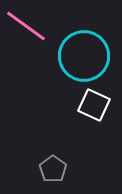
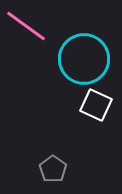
cyan circle: moved 3 px down
white square: moved 2 px right
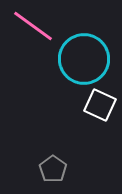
pink line: moved 7 px right
white square: moved 4 px right
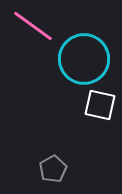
white square: rotated 12 degrees counterclockwise
gray pentagon: rotated 8 degrees clockwise
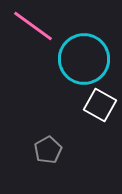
white square: rotated 16 degrees clockwise
gray pentagon: moved 5 px left, 19 px up
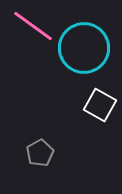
cyan circle: moved 11 px up
gray pentagon: moved 8 px left, 3 px down
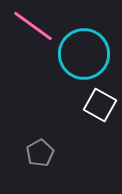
cyan circle: moved 6 px down
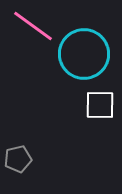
white square: rotated 28 degrees counterclockwise
gray pentagon: moved 22 px left, 6 px down; rotated 16 degrees clockwise
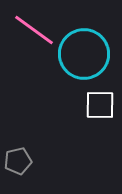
pink line: moved 1 px right, 4 px down
gray pentagon: moved 2 px down
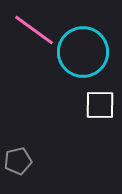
cyan circle: moved 1 px left, 2 px up
